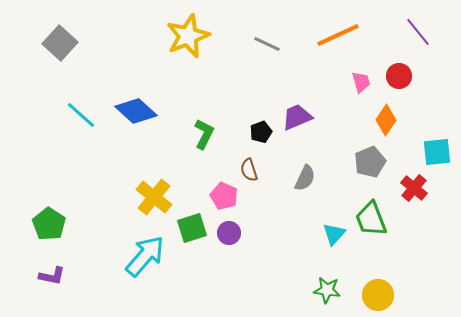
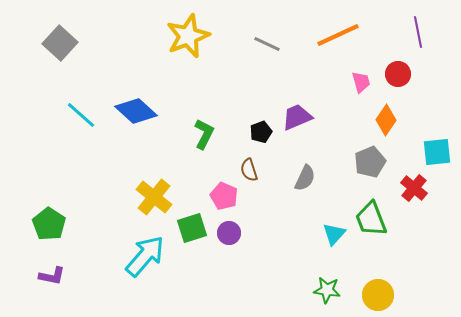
purple line: rotated 28 degrees clockwise
red circle: moved 1 px left, 2 px up
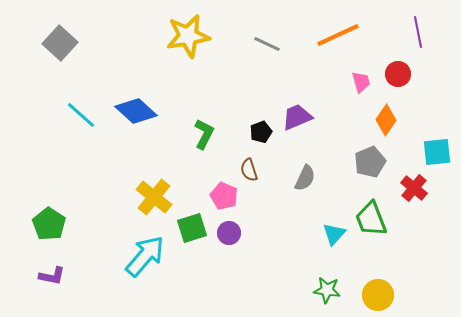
yellow star: rotated 12 degrees clockwise
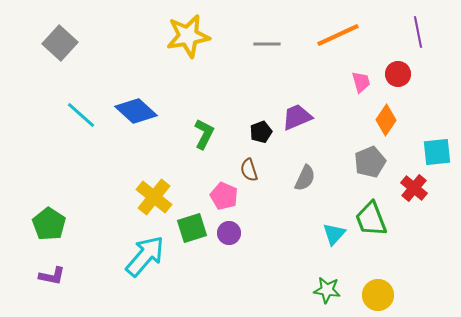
gray line: rotated 24 degrees counterclockwise
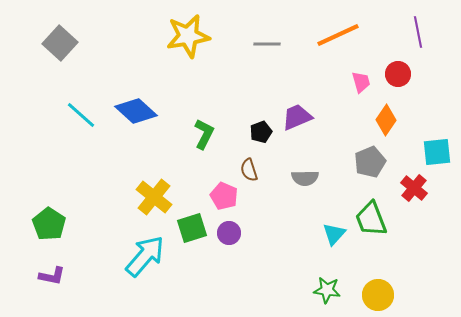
gray semicircle: rotated 64 degrees clockwise
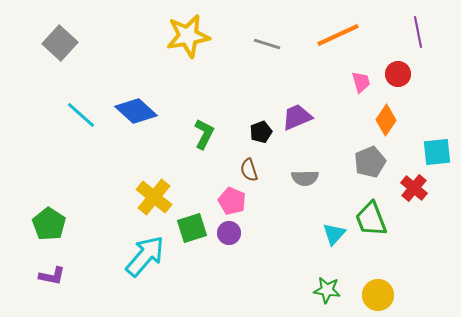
gray line: rotated 16 degrees clockwise
pink pentagon: moved 8 px right, 5 px down
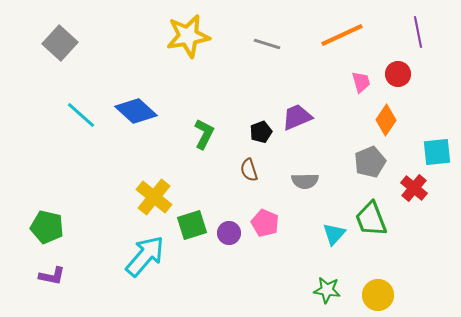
orange line: moved 4 px right
gray semicircle: moved 3 px down
pink pentagon: moved 33 px right, 22 px down
green pentagon: moved 2 px left, 3 px down; rotated 20 degrees counterclockwise
green square: moved 3 px up
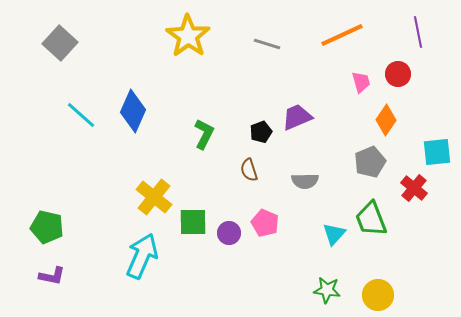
yellow star: rotated 27 degrees counterclockwise
blue diamond: moved 3 px left; rotated 72 degrees clockwise
green square: moved 1 px right, 3 px up; rotated 16 degrees clockwise
cyan arrow: moved 3 px left; rotated 18 degrees counterclockwise
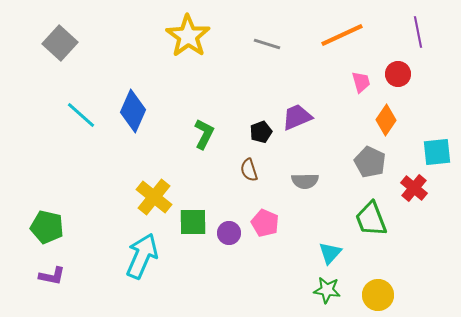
gray pentagon: rotated 24 degrees counterclockwise
cyan triangle: moved 4 px left, 19 px down
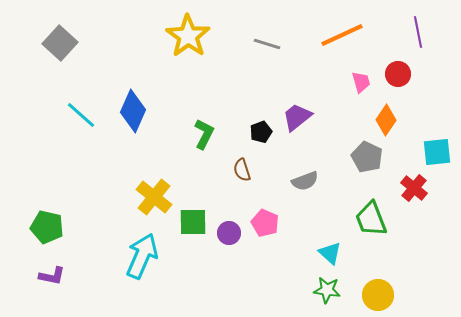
purple trapezoid: rotated 16 degrees counterclockwise
gray pentagon: moved 3 px left, 5 px up
brown semicircle: moved 7 px left
gray semicircle: rotated 20 degrees counterclockwise
cyan triangle: rotated 30 degrees counterclockwise
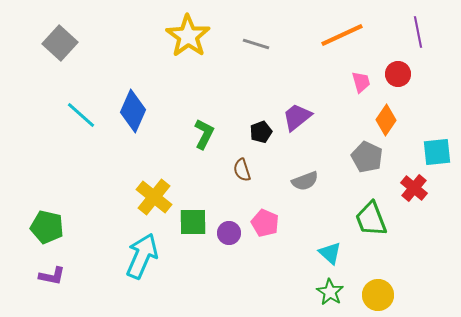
gray line: moved 11 px left
green star: moved 3 px right, 2 px down; rotated 24 degrees clockwise
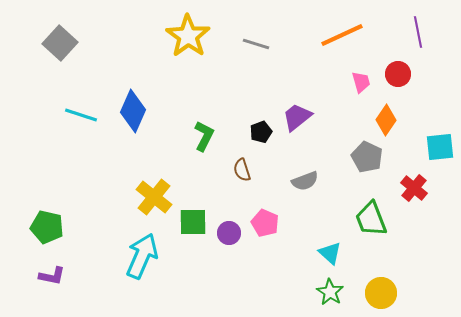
cyan line: rotated 24 degrees counterclockwise
green L-shape: moved 2 px down
cyan square: moved 3 px right, 5 px up
yellow circle: moved 3 px right, 2 px up
